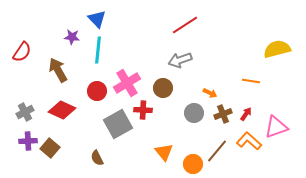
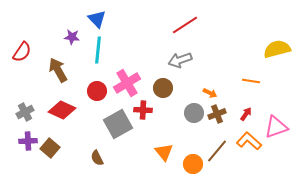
brown cross: moved 6 px left
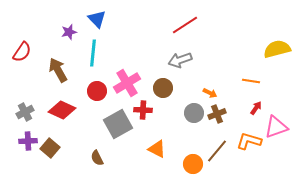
purple star: moved 3 px left, 5 px up; rotated 21 degrees counterclockwise
cyan line: moved 5 px left, 3 px down
red arrow: moved 10 px right, 6 px up
orange L-shape: rotated 25 degrees counterclockwise
orange triangle: moved 7 px left, 3 px up; rotated 24 degrees counterclockwise
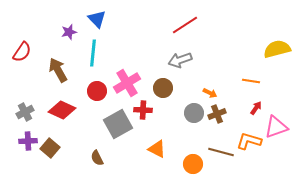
brown line: moved 4 px right, 1 px down; rotated 65 degrees clockwise
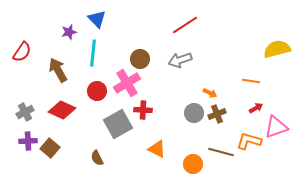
brown circle: moved 23 px left, 29 px up
red arrow: rotated 24 degrees clockwise
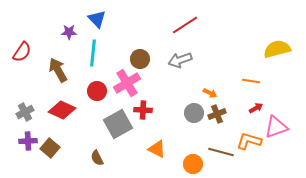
purple star: rotated 14 degrees clockwise
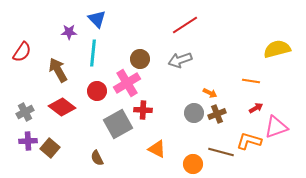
red diamond: moved 3 px up; rotated 12 degrees clockwise
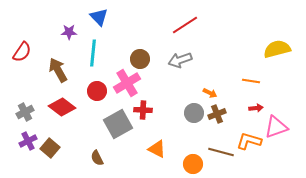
blue triangle: moved 2 px right, 2 px up
red arrow: rotated 24 degrees clockwise
purple cross: rotated 24 degrees counterclockwise
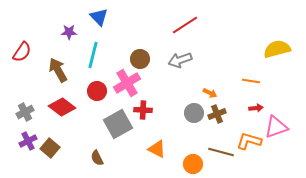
cyan line: moved 2 px down; rotated 8 degrees clockwise
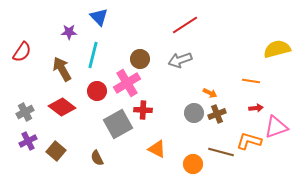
brown arrow: moved 4 px right, 1 px up
brown square: moved 6 px right, 3 px down
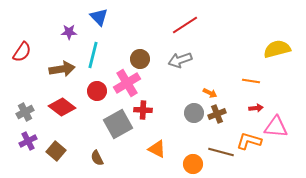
brown arrow: rotated 110 degrees clockwise
pink triangle: rotated 25 degrees clockwise
